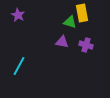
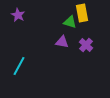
purple cross: rotated 24 degrees clockwise
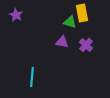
purple star: moved 2 px left
cyan line: moved 13 px right, 11 px down; rotated 24 degrees counterclockwise
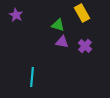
yellow rectangle: rotated 18 degrees counterclockwise
green triangle: moved 12 px left, 3 px down
purple cross: moved 1 px left, 1 px down
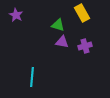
purple cross: rotated 32 degrees clockwise
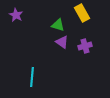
purple triangle: rotated 24 degrees clockwise
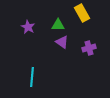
purple star: moved 12 px right, 12 px down
green triangle: rotated 16 degrees counterclockwise
purple cross: moved 4 px right, 2 px down
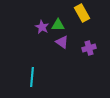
purple star: moved 14 px right
